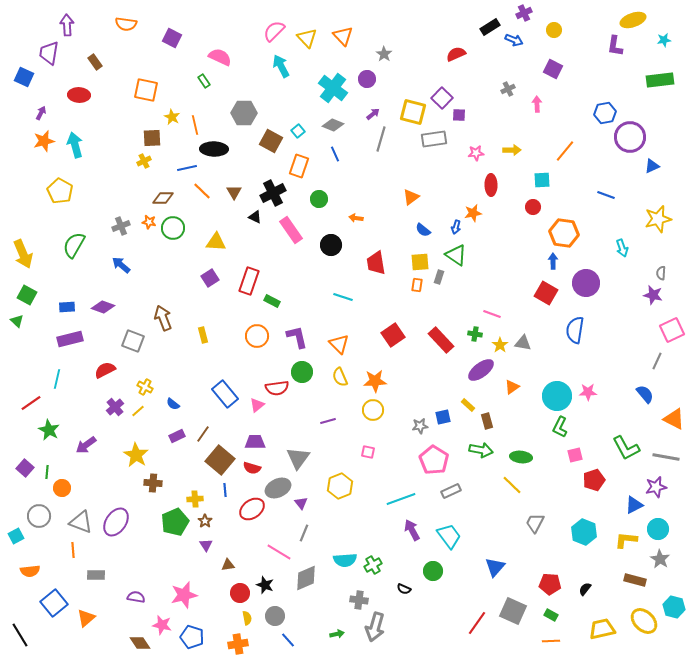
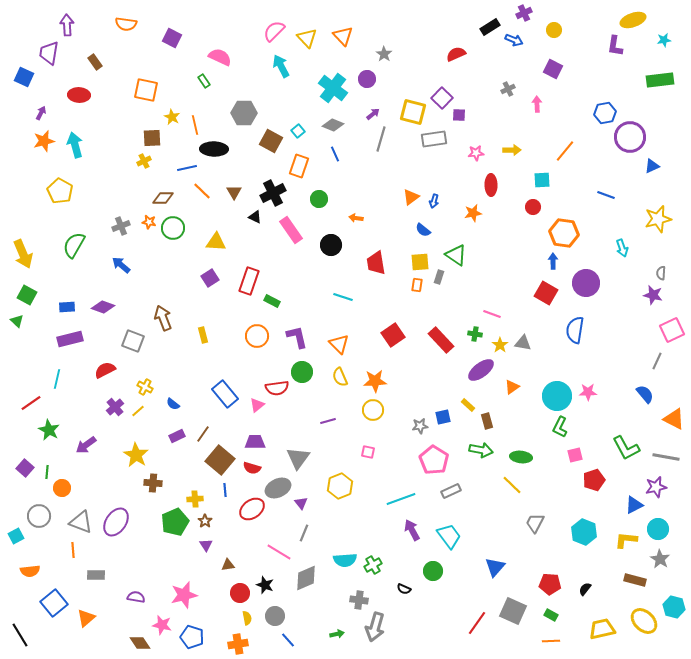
blue arrow at (456, 227): moved 22 px left, 26 px up
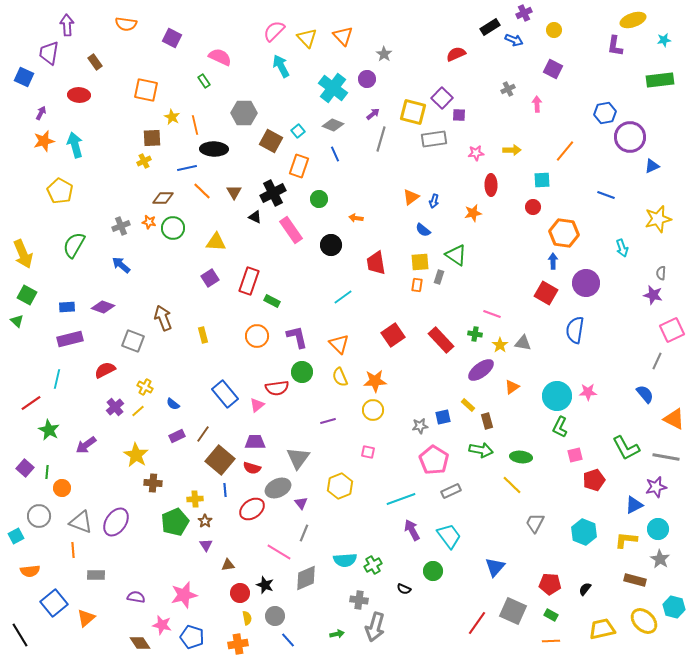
cyan line at (343, 297): rotated 54 degrees counterclockwise
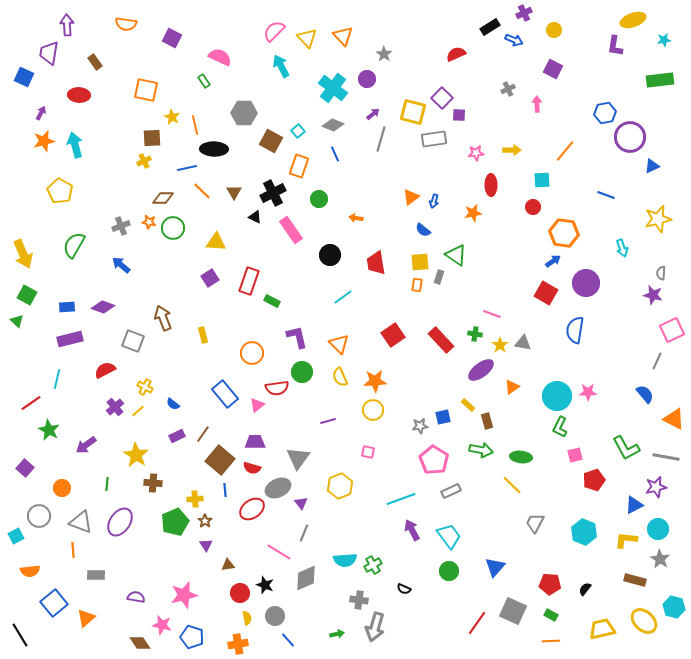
black circle at (331, 245): moved 1 px left, 10 px down
blue arrow at (553, 261): rotated 56 degrees clockwise
orange circle at (257, 336): moved 5 px left, 17 px down
green line at (47, 472): moved 60 px right, 12 px down
purple ellipse at (116, 522): moved 4 px right
green circle at (433, 571): moved 16 px right
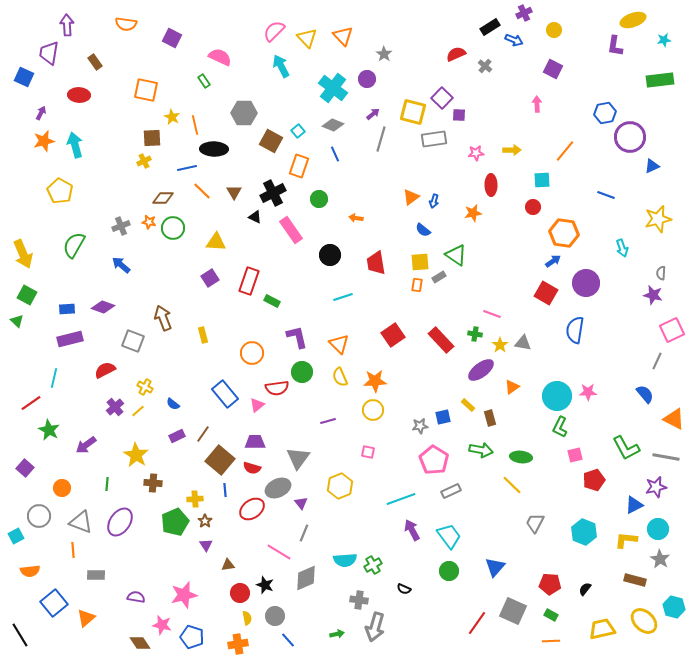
gray cross at (508, 89): moved 23 px left, 23 px up; rotated 24 degrees counterclockwise
gray rectangle at (439, 277): rotated 40 degrees clockwise
cyan line at (343, 297): rotated 18 degrees clockwise
blue rectangle at (67, 307): moved 2 px down
cyan line at (57, 379): moved 3 px left, 1 px up
brown rectangle at (487, 421): moved 3 px right, 3 px up
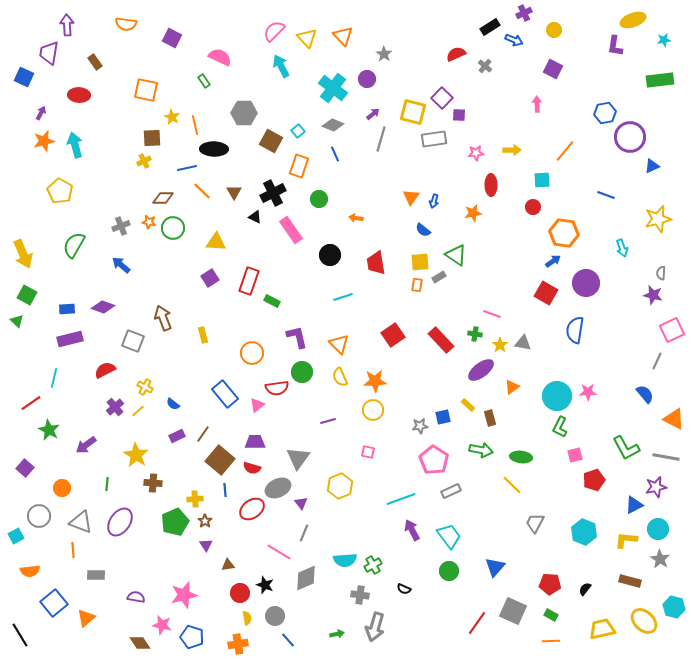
orange triangle at (411, 197): rotated 18 degrees counterclockwise
brown rectangle at (635, 580): moved 5 px left, 1 px down
gray cross at (359, 600): moved 1 px right, 5 px up
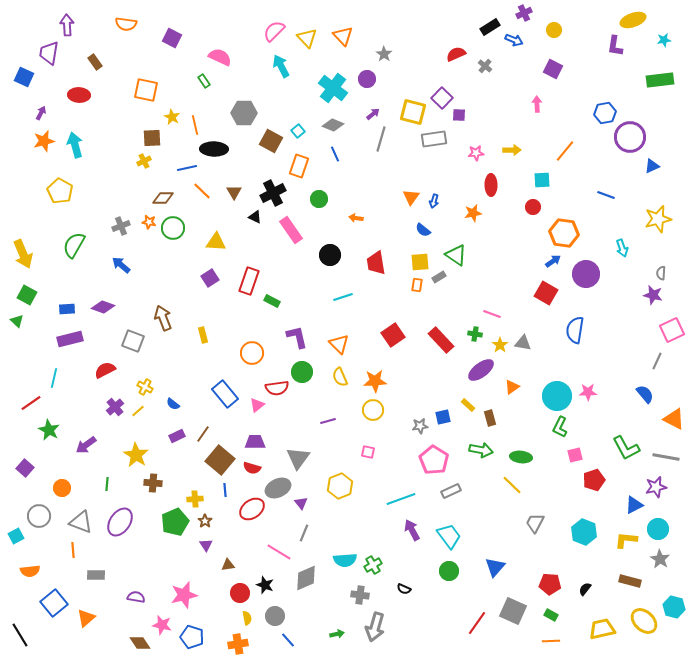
purple circle at (586, 283): moved 9 px up
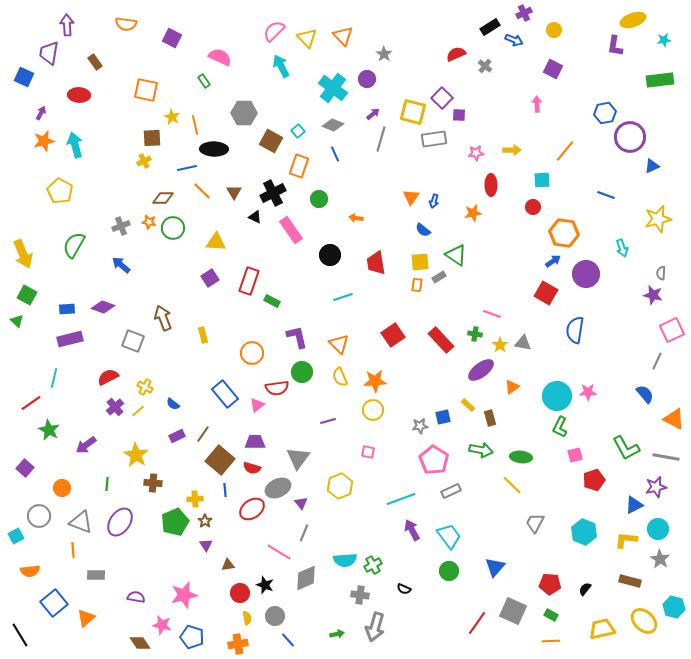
red semicircle at (105, 370): moved 3 px right, 7 px down
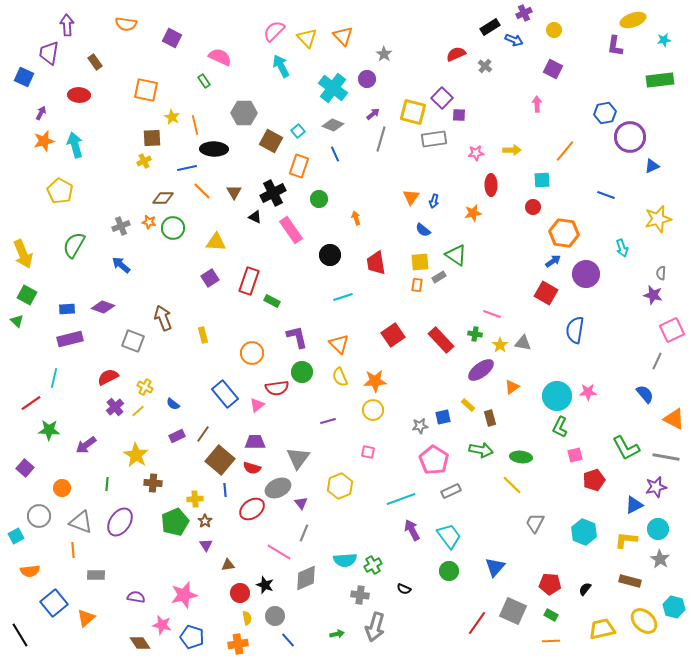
orange arrow at (356, 218): rotated 64 degrees clockwise
green star at (49, 430): rotated 25 degrees counterclockwise
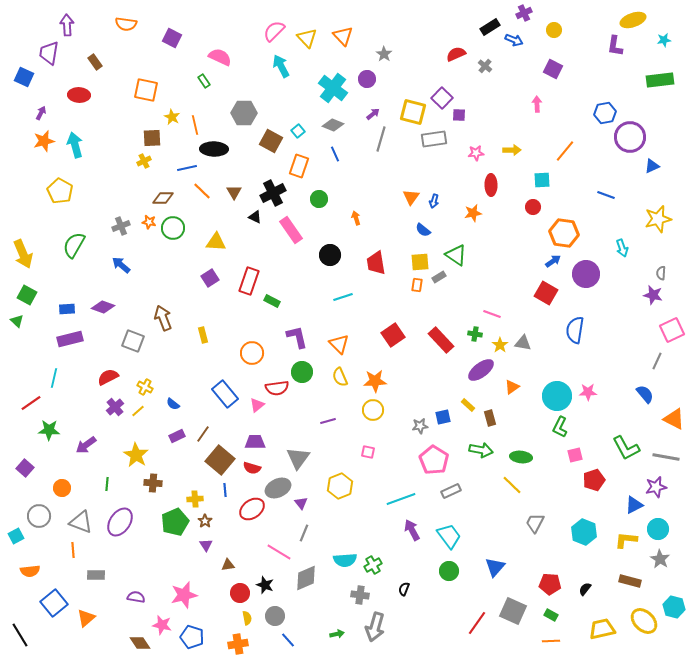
black semicircle at (404, 589): rotated 88 degrees clockwise
